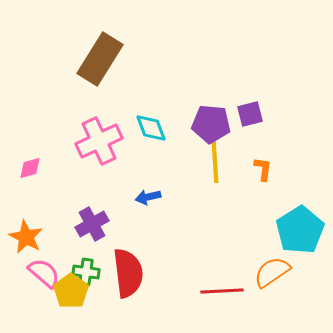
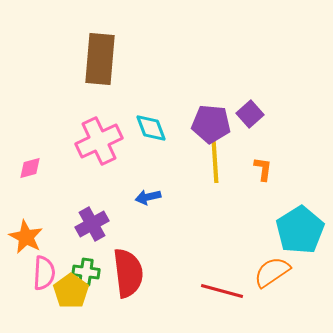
brown rectangle: rotated 27 degrees counterclockwise
purple square: rotated 28 degrees counterclockwise
pink semicircle: rotated 52 degrees clockwise
red line: rotated 18 degrees clockwise
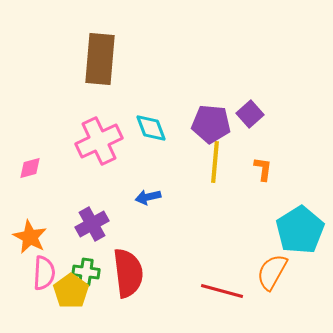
yellow line: rotated 9 degrees clockwise
orange star: moved 4 px right
orange semicircle: rotated 27 degrees counterclockwise
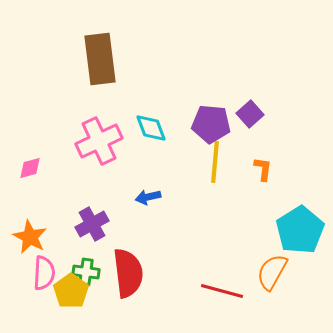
brown rectangle: rotated 12 degrees counterclockwise
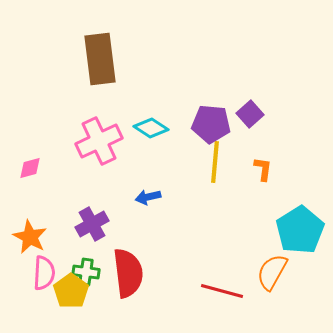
cyan diamond: rotated 36 degrees counterclockwise
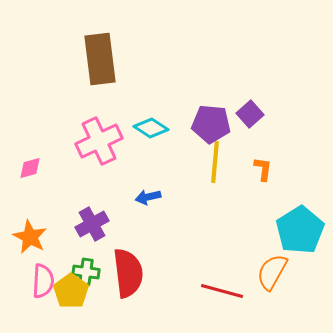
pink semicircle: moved 1 px left, 8 px down
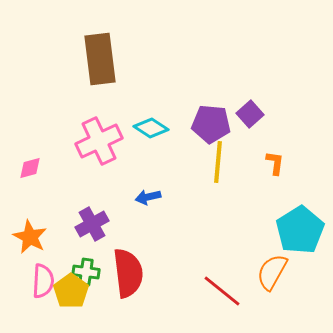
yellow line: moved 3 px right
orange L-shape: moved 12 px right, 6 px up
red line: rotated 24 degrees clockwise
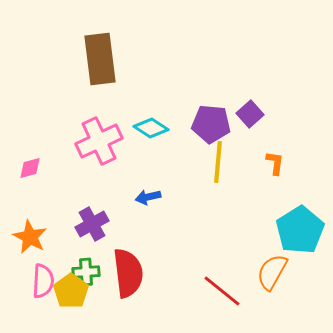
green cross: rotated 12 degrees counterclockwise
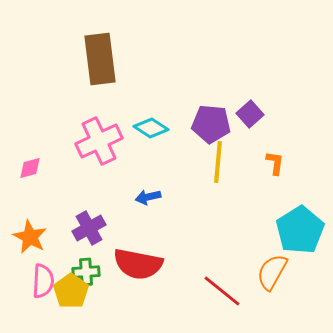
purple cross: moved 3 px left, 4 px down
red semicircle: moved 10 px right, 9 px up; rotated 108 degrees clockwise
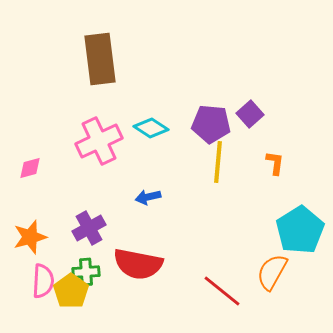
orange star: rotated 28 degrees clockwise
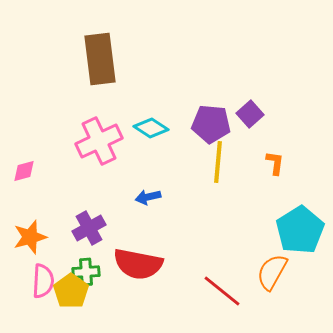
pink diamond: moved 6 px left, 3 px down
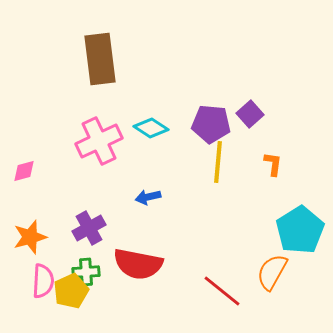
orange L-shape: moved 2 px left, 1 px down
yellow pentagon: rotated 12 degrees clockwise
